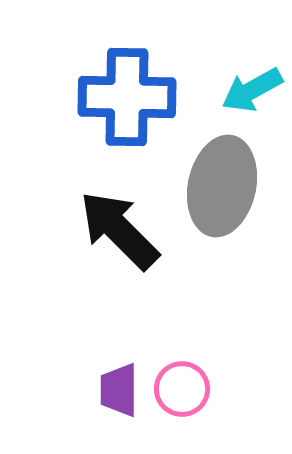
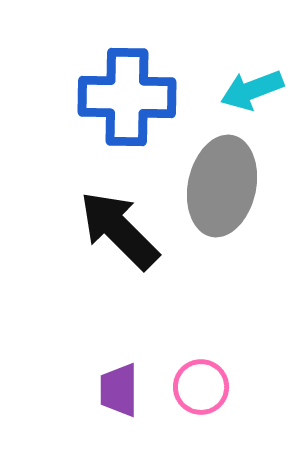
cyan arrow: rotated 8 degrees clockwise
pink circle: moved 19 px right, 2 px up
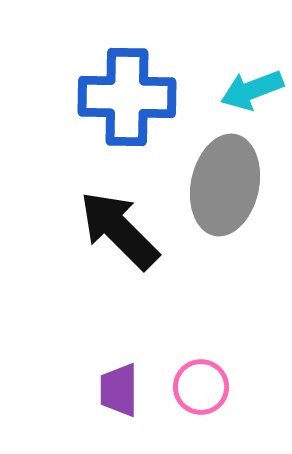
gray ellipse: moved 3 px right, 1 px up
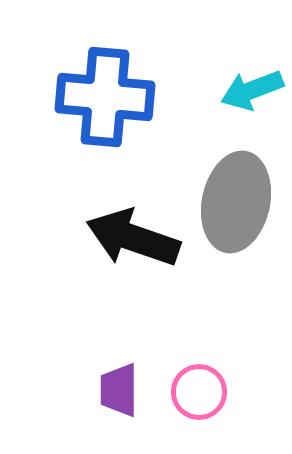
blue cross: moved 22 px left; rotated 4 degrees clockwise
gray ellipse: moved 11 px right, 17 px down
black arrow: moved 14 px right, 8 px down; rotated 26 degrees counterclockwise
pink circle: moved 2 px left, 5 px down
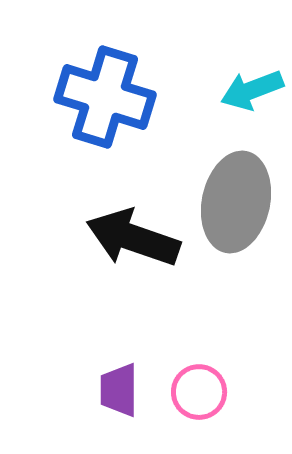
blue cross: rotated 12 degrees clockwise
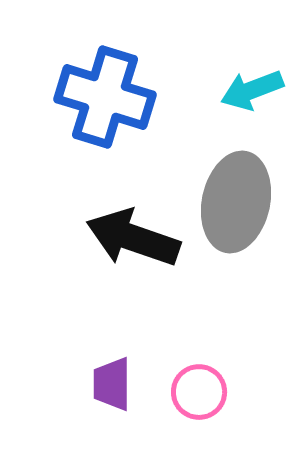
purple trapezoid: moved 7 px left, 6 px up
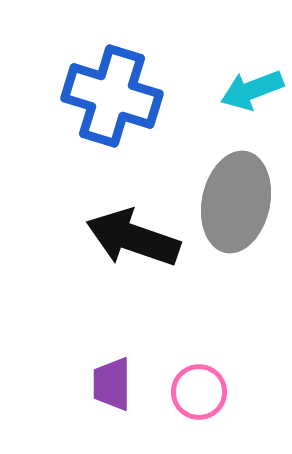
blue cross: moved 7 px right, 1 px up
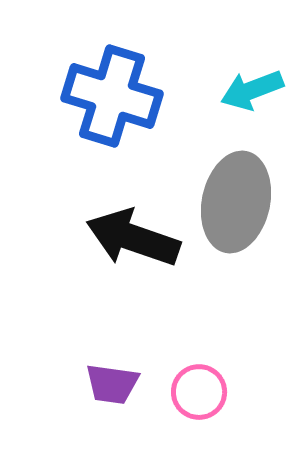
purple trapezoid: rotated 82 degrees counterclockwise
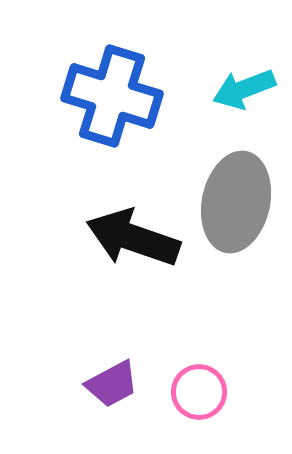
cyan arrow: moved 8 px left, 1 px up
purple trapezoid: rotated 36 degrees counterclockwise
